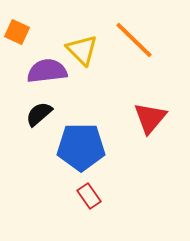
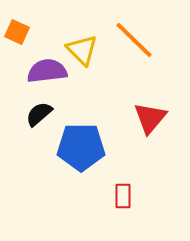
red rectangle: moved 34 px right; rotated 35 degrees clockwise
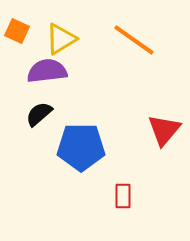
orange square: moved 1 px up
orange line: rotated 9 degrees counterclockwise
yellow triangle: moved 21 px left, 11 px up; rotated 44 degrees clockwise
red triangle: moved 14 px right, 12 px down
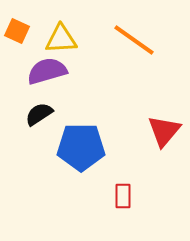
yellow triangle: rotated 28 degrees clockwise
purple semicircle: rotated 9 degrees counterclockwise
black semicircle: rotated 8 degrees clockwise
red triangle: moved 1 px down
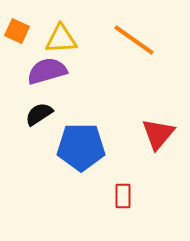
red triangle: moved 6 px left, 3 px down
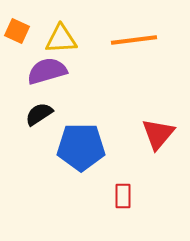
orange line: rotated 42 degrees counterclockwise
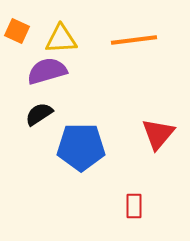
red rectangle: moved 11 px right, 10 px down
